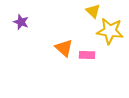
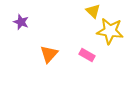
orange triangle: moved 15 px left, 6 px down; rotated 30 degrees clockwise
pink rectangle: rotated 28 degrees clockwise
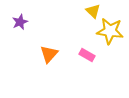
purple star: moved 1 px left; rotated 28 degrees clockwise
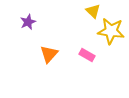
purple star: moved 8 px right
yellow star: moved 1 px right
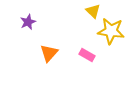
orange triangle: moved 1 px up
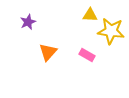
yellow triangle: moved 3 px left, 4 px down; rotated 42 degrees counterclockwise
orange triangle: moved 1 px left, 1 px up
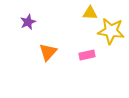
yellow triangle: moved 2 px up
pink rectangle: rotated 42 degrees counterclockwise
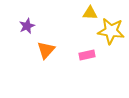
purple star: moved 1 px left, 4 px down
orange triangle: moved 2 px left, 2 px up
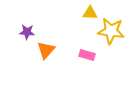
purple star: moved 6 px down; rotated 28 degrees clockwise
pink rectangle: rotated 28 degrees clockwise
